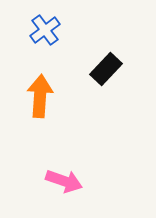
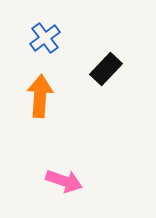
blue cross: moved 8 px down
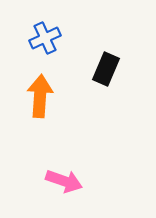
blue cross: rotated 12 degrees clockwise
black rectangle: rotated 20 degrees counterclockwise
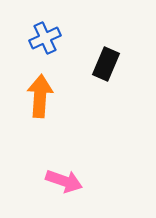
black rectangle: moved 5 px up
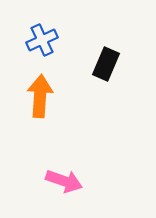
blue cross: moved 3 px left, 2 px down
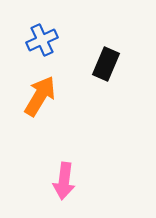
orange arrow: rotated 27 degrees clockwise
pink arrow: rotated 78 degrees clockwise
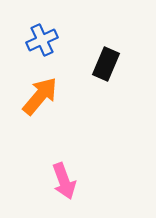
orange arrow: rotated 9 degrees clockwise
pink arrow: rotated 27 degrees counterclockwise
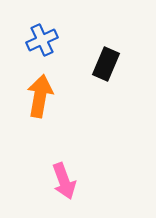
orange arrow: rotated 30 degrees counterclockwise
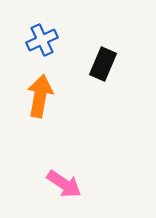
black rectangle: moved 3 px left
pink arrow: moved 3 px down; rotated 36 degrees counterclockwise
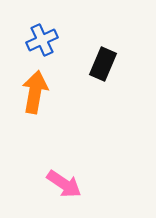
orange arrow: moved 5 px left, 4 px up
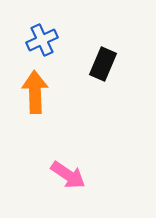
orange arrow: rotated 12 degrees counterclockwise
pink arrow: moved 4 px right, 9 px up
